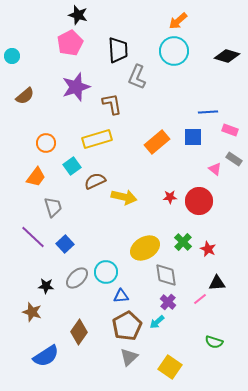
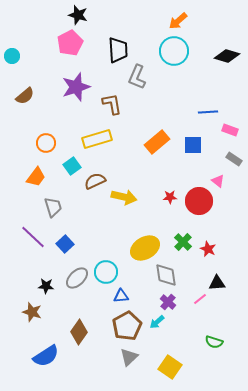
blue square at (193, 137): moved 8 px down
pink triangle at (215, 169): moved 3 px right, 12 px down
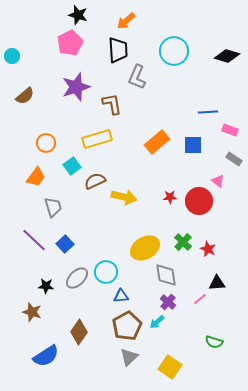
orange arrow at (178, 21): moved 52 px left
purple line at (33, 237): moved 1 px right, 3 px down
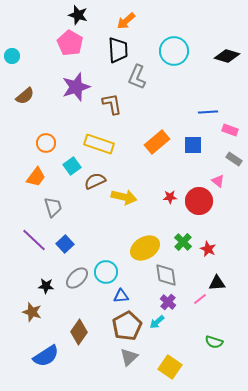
pink pentagon at (70, 43): rotated 15 degrees counterclockwise
yellow rectangle at (97, 139): moved 2 px right, 5 px down; rotated 36 degrees clockwise
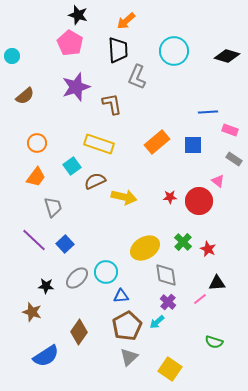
orange circle at (46, 143): moved 9 px left
yellow square at (170, 367): moved 2 px down
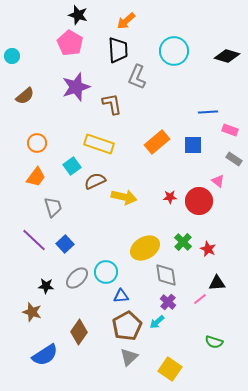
blue semicircle at (46, 356): moved 1 px left, 1 px up
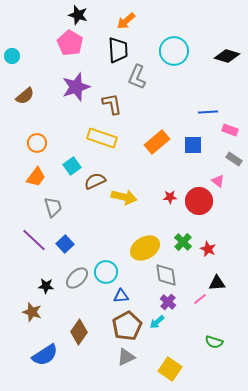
yellow rectangle at (99, 144): moved 3 px right, 6 px up
gray triangle at (129, 357): moved 3 px left; rotated 18 degrees clockwise
